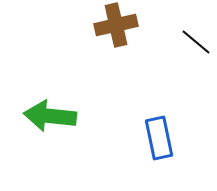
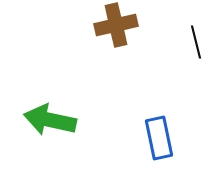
black line: rotated 36 degrees clockwise
green arrow: moved 4 px down; rotated 6 degrees clockwise
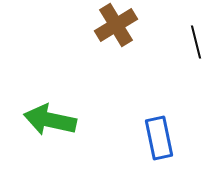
brown cross: rotated 18 degrees counterclockwise
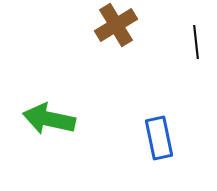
black line: rotated 8 degrees clockwise
green arrow: moved 1 px left, 1 px up
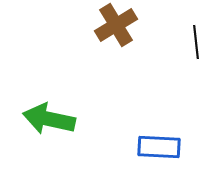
blue rectangle: moved 9 px down; rotated 75 degrees counterclockwise
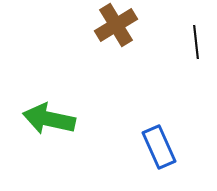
blue rectangle: rotated 63 degrees clockwise
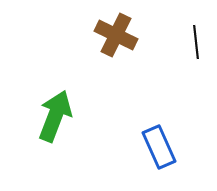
brown cross: moved 10 px down; rotated 33 degrees counterclockwise
green arrow: moved 6 px right, 3 px up; rotated 99 degrees clockwise
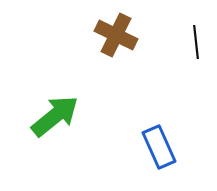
green arrow: rotated 30 degrees clockwise
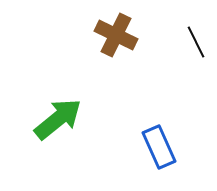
black line: rotated 20 degrees counterclockwise
green arrow: moved 3 px right, 3 px down
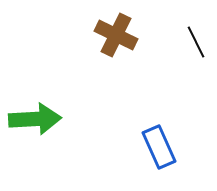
green arrow: moved 23 px left; rotated 36 degrees clockwise
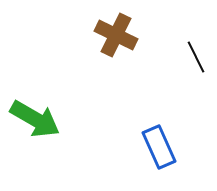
black line: moved 15 px down
green arrow: rotated 33 degrees clockwise
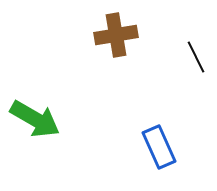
brown cross: rotated 36 degrees counterclockwise
